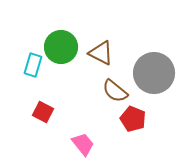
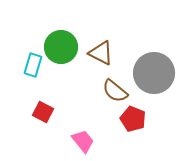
pink trapezoid: moved 3 px up
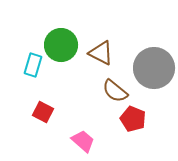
green circle: moved 2 px up
gray circle: moved 5 px up
pink trapezoid: rotated 10 degrees counterclockwise
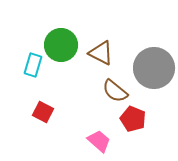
pink trapezoid: moved 16 px right
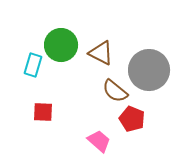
gray circle: moved 5 px left, 2 px down
red square: rotated 25 degrees counterclockwise
red pentagon: moved 1 px left
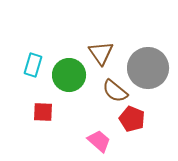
green circle: moved 8 px right, 30 px down
brown triangle: rotated 28 degrees clockwise
gray circle: moved 1 px left, 2 px up
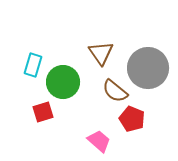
green circle: moved 6 px left, 7 px down
red square: rotated 20 degrees counterclockwise
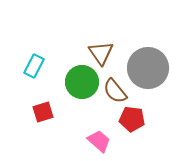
cyan rectangle: moved 1 px right, 1 px down; rotated 10 degrees clockwise
green circle: moved 19 px right
brown semicircle: rotated 12 degrees clockwise
red pentagon: rotated 15 degrees counterclockwise
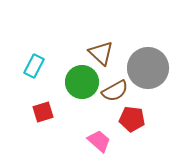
brown triangle: rotated 12 degrees counterclockwise
brown semicircle: rotated 80 degrees counterclockwise
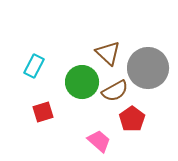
brown triangle: moved 7 px right
red pentagon: rotated 30 degrees clockwise
